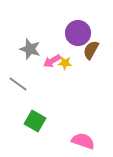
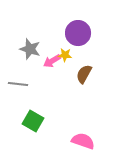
brown semicircle: moved 7 px left, 24 px down
yellow star: moved 8 px up
gray line: rotated 30 degrees counterclockwise
green square: moved 2 px left
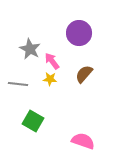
purple circle: moved 1 px right
gray star: rotated 10 degrees clockwise
yellow star: moved 15 px left, 24 px down
pink arrow: rotated 84 degrees clockwise
brown semicircle: rotated 12 degrees clockwise
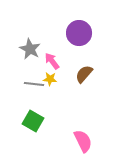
gray line: moved 16 px right
pink semicircle: rotated 45 degrees clockwise
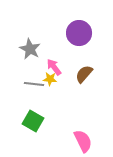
pink arrow: moved 2 px right, 6 px down
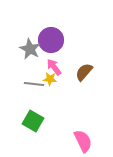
purple circle: moved 28 px left, 7 px down
brown semicircle: moved 2 px up
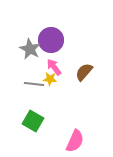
pink semicircle: moved 8 px left; rotated 50 degrees clockwise
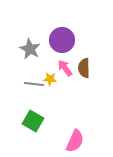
purple circle: moved 11 px right
pink arrow: moved 11 px right, 1 px down
brown semicircle: moved 4 px up; rotated 42 degrees counterclockwise
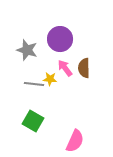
purple circle: moved 2 px left, 1 px up
gray star: moved 3 px left, 1 px down; rotated 10 degrees counterclockwise
